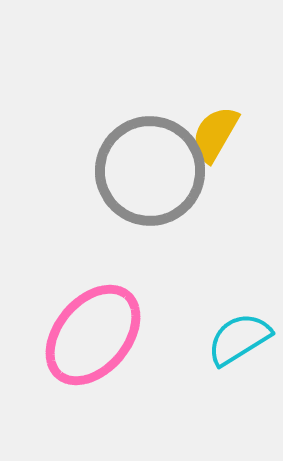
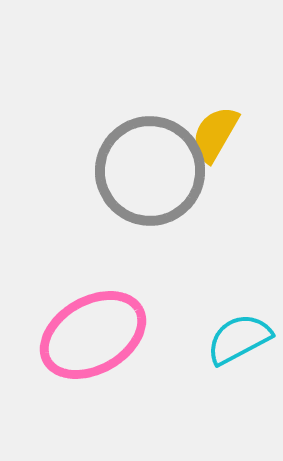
pink ellipse: rotated 20 degrees clockwise
cyan semicircle: rotated 4 degrees clockwise
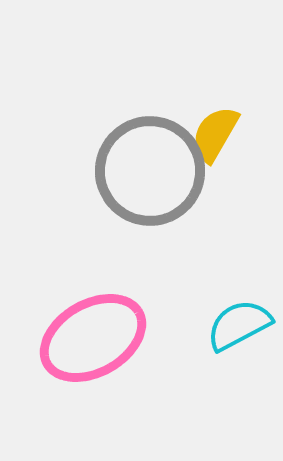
pink ellipse: moved 3 px down
cyan semicircle: moved 14 px up
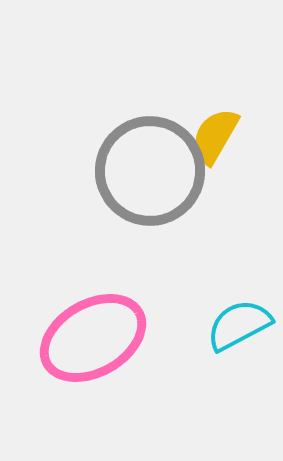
yellow semicircle: moved 2 px down
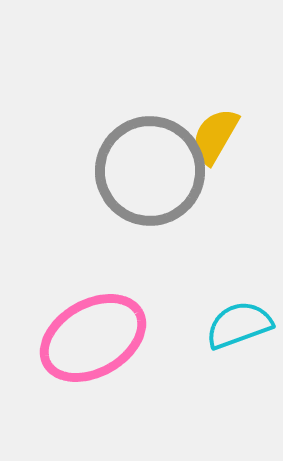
cyan semicircle: rotated 8 degrees clockwise
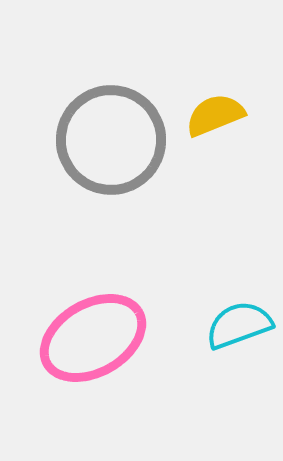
yellow semicircle: moved 21 px up; rotated 38 degrees clockwise
gray circle: moved 39 px left, 31 px up
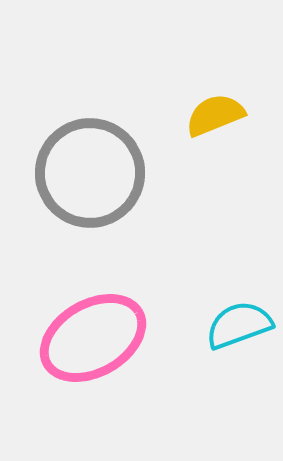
gray circle: moved 21 px left, 33 px down
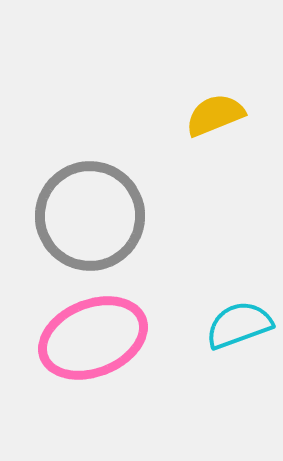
gray circle: moved 43 px down
pink ellipse: rotated 8 degrees clockwise
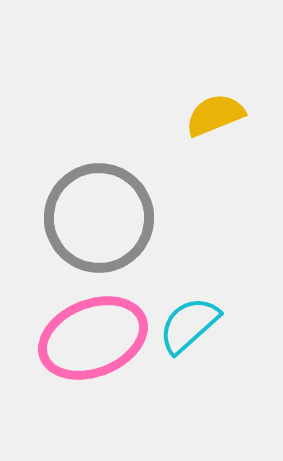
gray circle: moved 9 px right, 2 px down
cyan semicircle: moved 50 px left; rotated 22 degrees counterclockwise
